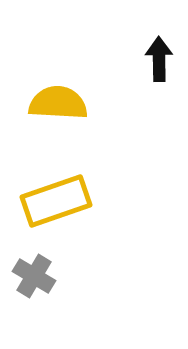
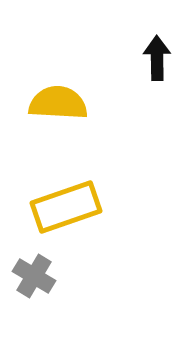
black arrow: moved 2 px left, 1 px up
yellow rectangle: moved 10 px right, 6 px down
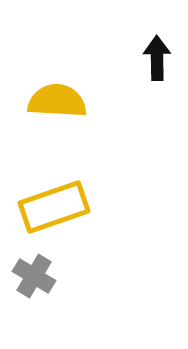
yellow semicircle: moved 1 px left, 2 px up
yellow rectangle: moved 12 px left
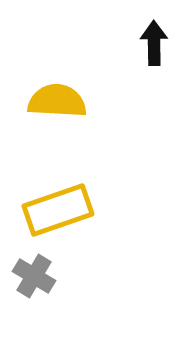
black arrow: moved 3 px left, 15 px up
yellow rectangle: moved 4 px right, 3 px down
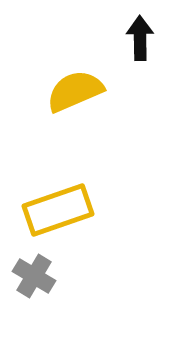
black arrow: moved 14 px left, 5 px up
yellow semicircle: moved 18 px right, 10 px up; rotated 26 degrees counterclockwise
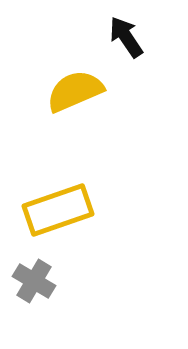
black arrow: moved 14 px left, 1 px up; rotated 33 degrees counterclockwise
gray cross: moved 5 px down
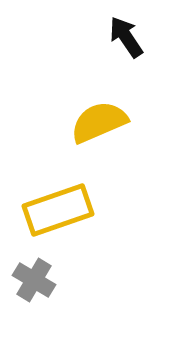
yellow semicircle: moved 24 px right, 31 px down
gray cross: moved 1 px up
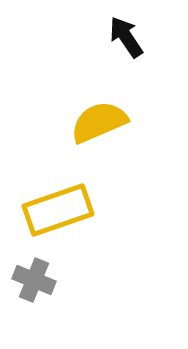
gray cross: rotated 9 degrees counterclockwise
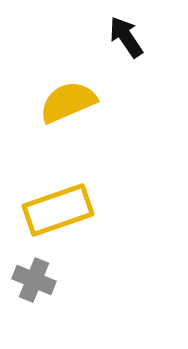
yellow semicircle: moved 31 px left, 20 px up
